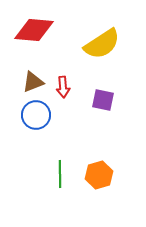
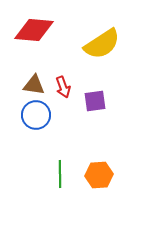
brown triangle: moved 1 px right, 3 px down; rotated 30 degrees clockwise
red arrow: rotated 15 degrees counterclockwise
purple square: moved 8 px left, 1 px down; rotated 20 degrees counterclockwise
orange hexagon: rotated 12 degrees clockwise
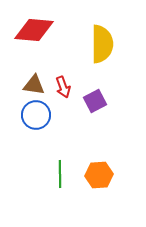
yellow semicircle: rotated 57 degrees counterclockwise
purple square: rotated 20 degrees counterclockwise
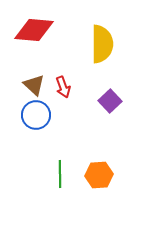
brown triangle: rotated 35 degrees clockwise
purple square: moved 15 px right; rotated 15 degrees counterclockwise
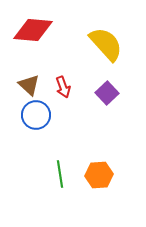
red diamond: moved 1 px left
yellow semicircle: moved 4 px right; rotated 42 degrees counterclockwise
brown triangle: moved 5 px left
purple square: moved 3 px left, 8 px up
green line: rotated 8 degrees counterclockwise
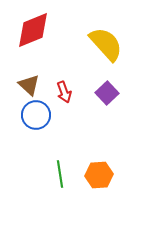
red diamond: rotated 27 degrees counterclockwise
red arrow: moved 1 px right, 5 px down
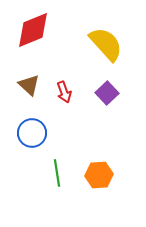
blue circle: moved 4 px left, 18 px down
green line: moved 3 px left, 1 px up
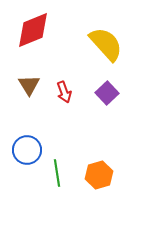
brown triangle: rotated 15 degrees clockwise
blue circle: moved 5 px left, 17 px down
orange hexagon: rotated 12 degrees counterclockwise
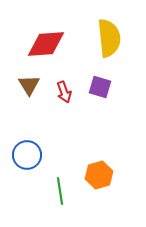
red diamond: moved 13 px right, 14 px down; rotated 18 degrees clockwise
yellow semicircle: moved 3 px right, 6 px up; rotated 36 degrees clockwise
purple square: moved 7 px left, 6 px up; rotated 30 degrees counterclockwise
blue circle: moved 5 px down
green line: moved 3 px right, 18 px down
